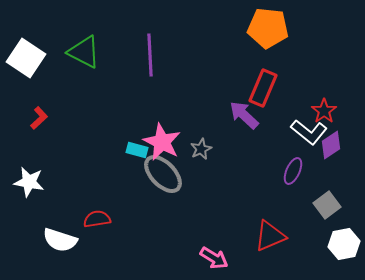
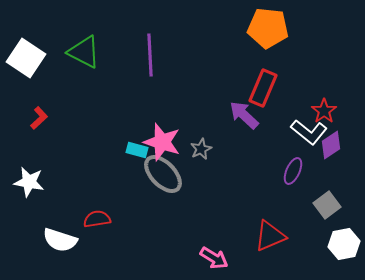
pink star: rotated 9 degrees counterclockwise
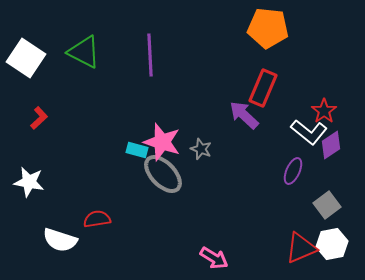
gray star: rotated 25 degrees counterclockwise
red triangle: moved 31 px right, 12 px down
white hexagon: moved 12 px left
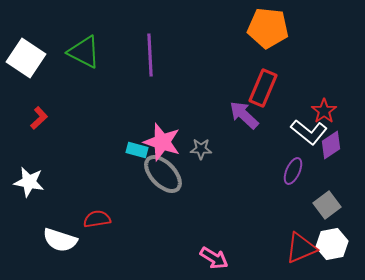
gray star: rotated 20 degrees counterclockwise
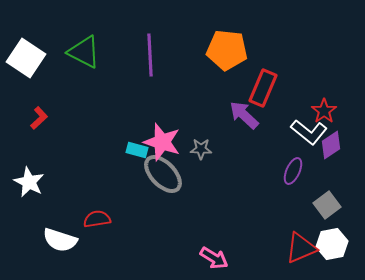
orange pentagon: moved 41 px left, 22 px down
white star: rotated 16 degrees clockwise
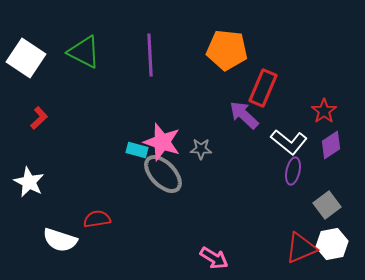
white L-shape: moved 20 px left, 10 px down
purple ellipse: rotated 12 degrees counterclockwise
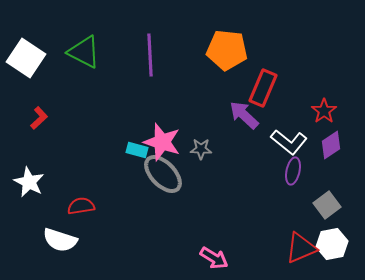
red semicircle: moved 16 px left, 13 px up
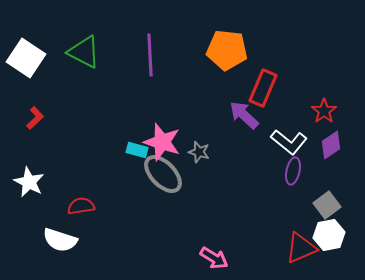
red L-shape: moved 4 px left
gray star: moved 2 px left, 3 px down; rotated 15 degrees clockwise
white hexagon: moved 3 px left, 9 px up
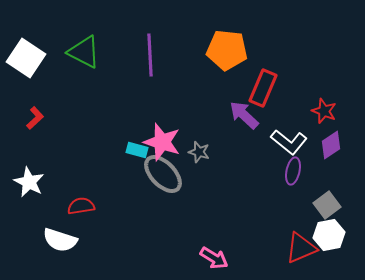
red star: rotated 15 degrees counterclockwise
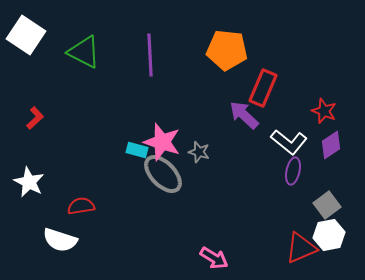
white square: moved 23 px up
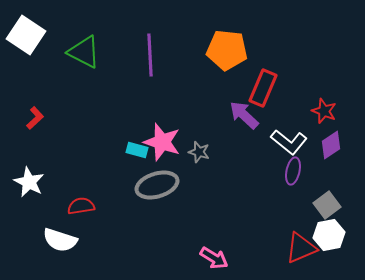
gray ellipse: moved 6 px left, 11 px down; rotated 63 degrees counterclockwise
